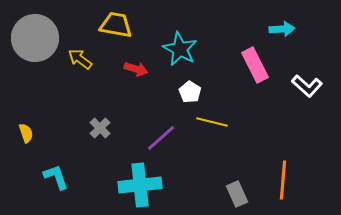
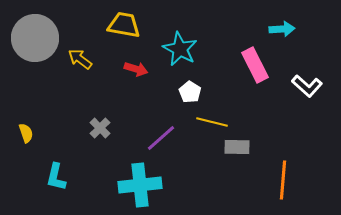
yellow trapezoid: moved 8 px right
cyan L-shape: rotated 148 degrees counterclockwise
gray rectangle: moved 47 px up; rotated 65 degrees counterclockwise
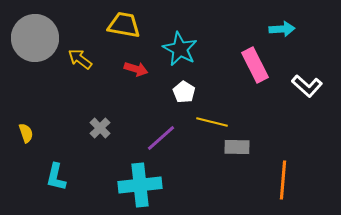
white pentagon: moved 6 px left
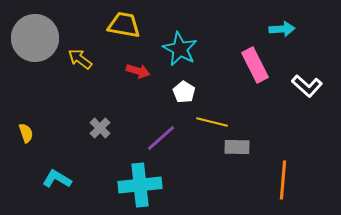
red arrow: moved 2 px right, 2 px down
cyan L-shape: moved 1 px right, 2 px down; rotated 108 degrees clockwise
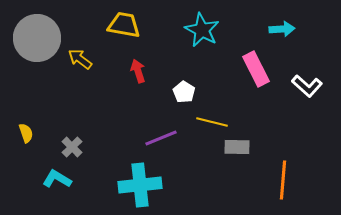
gray circle: moved 2 px right
cyan star: moved 22 px right, 19 px up
pink rectangle: moved 1 px right, 4 px down
red arrow: rotated 125 degrees counterclockwise
gray cross: moved 28 px left, 19 px down
purple line: rotated 20 degrees clockwise
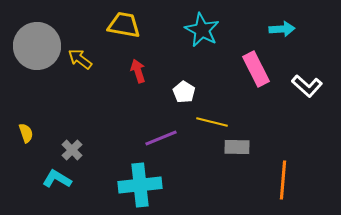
gray circle: moved 8 px down
gray cross: moved 3 px down
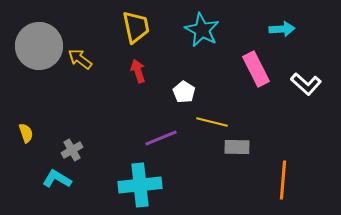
yellow trapezoid: moved 12 px right, 2 px down; rotated 68 degrees clockwise
gray circle: moved 2 px right
white L-shape: moved 1 px left, 2 px up
gray cross: rotated 15 degrees clockwise
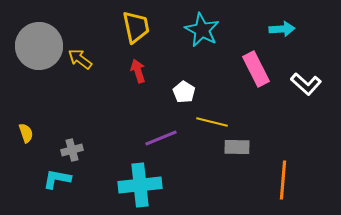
gray cross: rotated 15 degrees clockwise
cyan L-shape: rotated 20 degrees counterclockwise
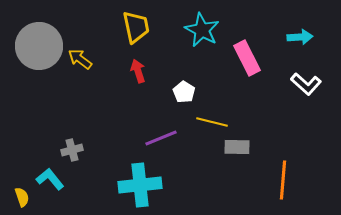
cyan arrow: moved 18 px right, 8 px down
pink rectangle: moved 9 px left, 11 px up
yellow semicircle: moved 4 px left, 64 px down
cyan L-shape: moved 7 px left; rotated 40 degrees clockwise
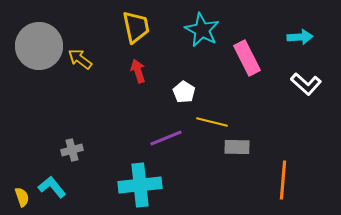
purple line: moved 5 px right
cyan L-shape: moved 2 px right, 8 px down
